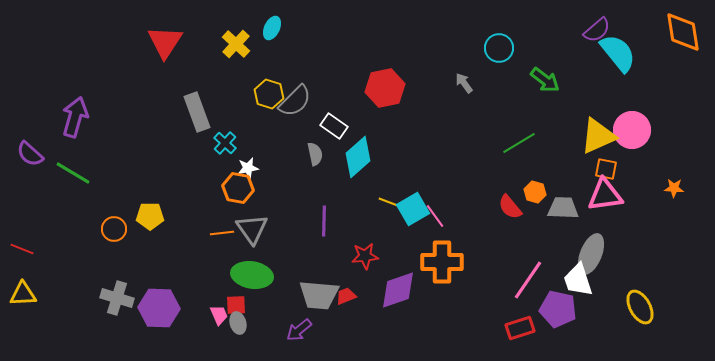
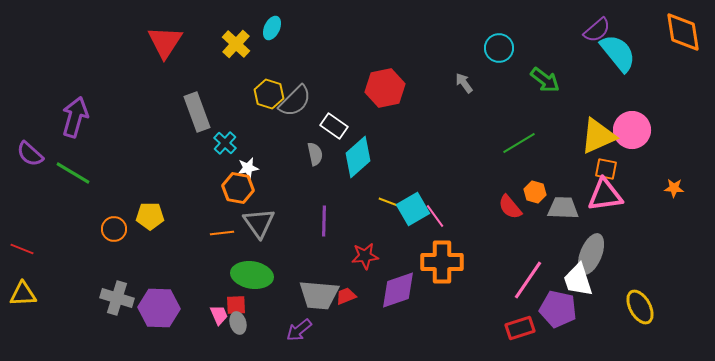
gray triangle at (252, 229): moved 7 px right, 6 px up
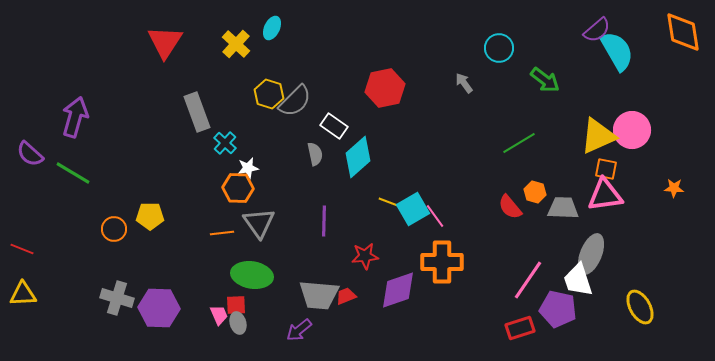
cyan semicircle at (618, 53): moved 1 px left, 2 px up; rotated 9 degrees clockwise
orange hexagon at (238, 188): rotated 8 degrees counterclockwise
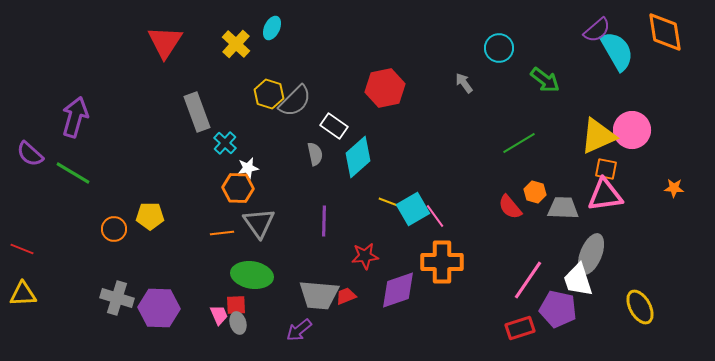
orange diamond at (683, 32): moved 18 px left
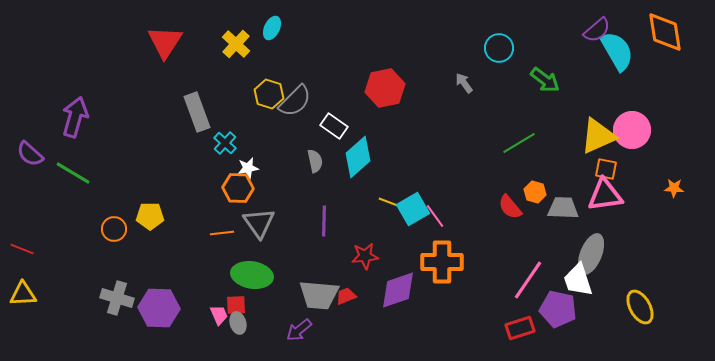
gray semicircle at (315, 154): moved 7 px down
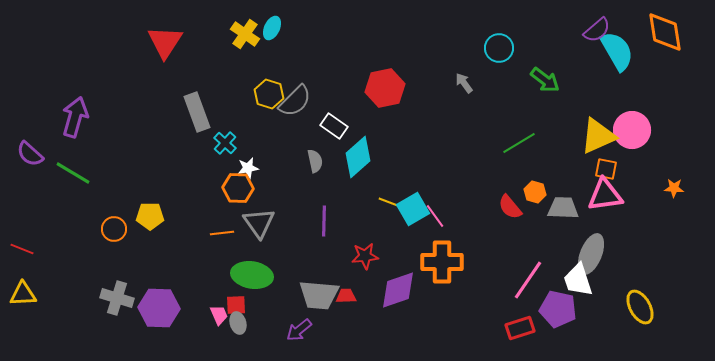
yellow cross at (236, 44): moved 9 px right, 10 px up; rotated 8 degrees counterclockwise
red trapezoid at (346, 296): rotated 20 degrees clockwise
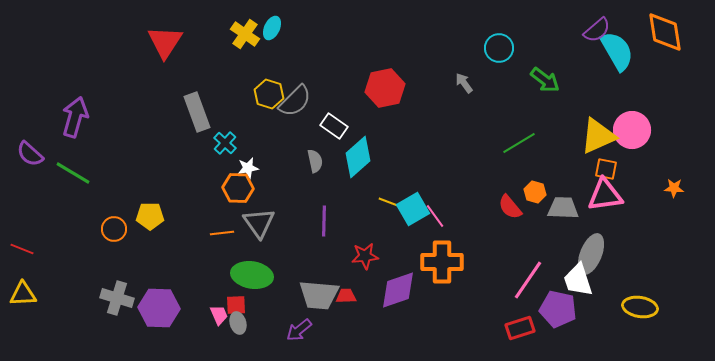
yellow ellipse at (640, 307): rotated 52 degrees counterclockwise
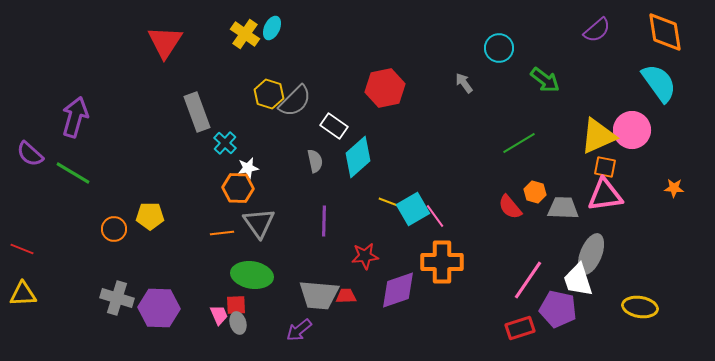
cyan semicircle at (617, 51): moved 42 px right, 32 px down; rotated 6 degrees counterclockwise
orange square at (606, 169): moved 1 px left, 2 px up
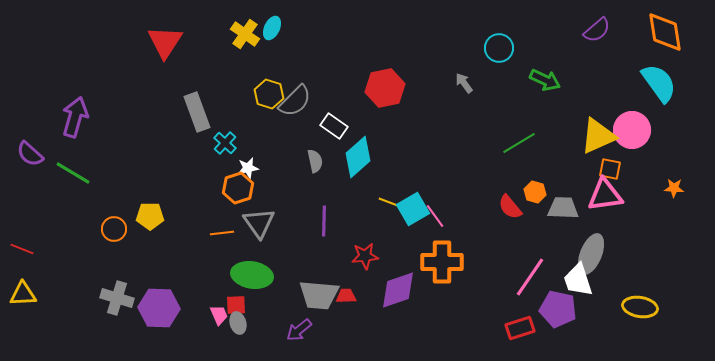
green arrow at (545, 80): rotated 12 degrees counterclockwise
orange square at (605, 167): moved 5 px right, 2 px down
orange hexagon at (238, 188): rotated 20 degrees counterclockwise
pink line at (528, 280): moved 2 px right, 3 px up
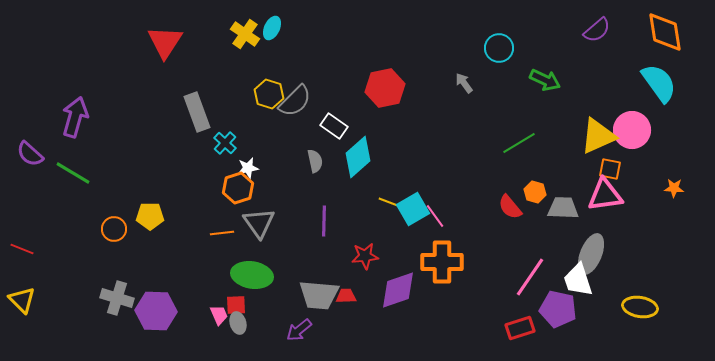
yellow triangle at (23, 294): moved 1 px left, 6 px down; rotated 48 degrees clockwise
purple hexagon at (159, 308): moved 3 px left, 3 px down
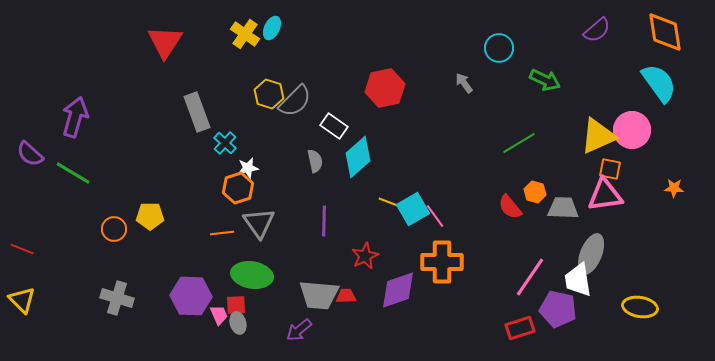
red star at (365, 256): rotated 20 degrees counterclockwise
white trapezoid at (578, 280): rotated 9 degrees clockwise
purple hexagon at (156, 311): moved 35 px right, 15 px up
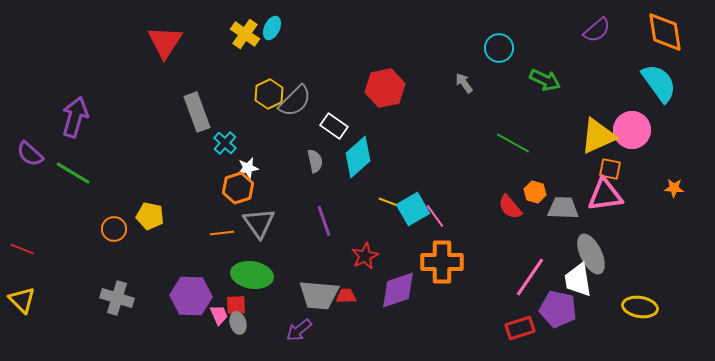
yellow hexagon at (269, 94): rotated 16 degrees clockwise
green line at (519, 143): moved 6 px left; rotated 60 degrees clockwise
yellow pentagon at (150, 216): rotated 12 degrees clockwise
purple line at (324, 221): rotated 20 degrees counterclockwise
gray ellipse at (591, 254): rotated 48 degrees counterclockwise
